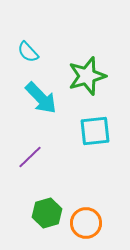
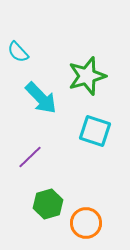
cyan semicircle: moved 10 px left
cyan square: rotated 24 degrees clockwise
green hexagon: moved 1 px right, 9 px up
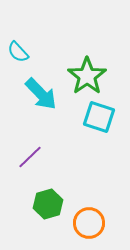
green star: rotated 18 degrees counterclockwise
cyan arrow: moved 4 px up
cyan square: moved 4 px right, 14 px up
orange circle: moved 3 px right
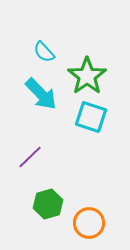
cyan semicircle: moved 26 px right
cyan square: moved 8 px left
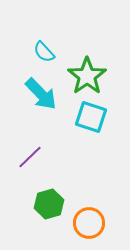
green hexagon: moved 1 px right
